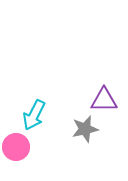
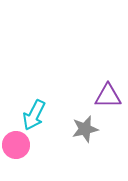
purple triangle: moved 4 px right, 4 px up
pink circle: moved 2 px up
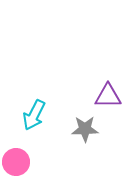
gray star: rotated 12 degrees clockwise
pink circle: moved 17 px down
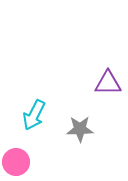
purple triangle: moved 13 px up
gray star: moved 5 px left
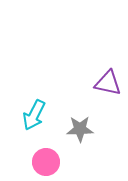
purple triangle: rotated 12 degrees clockwise
pink circle: moved 30 px right
